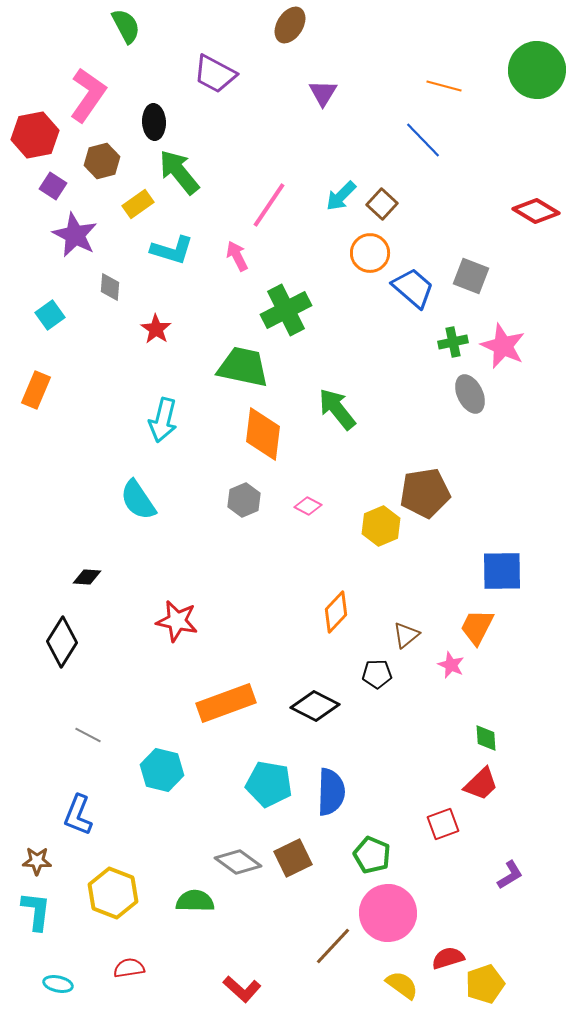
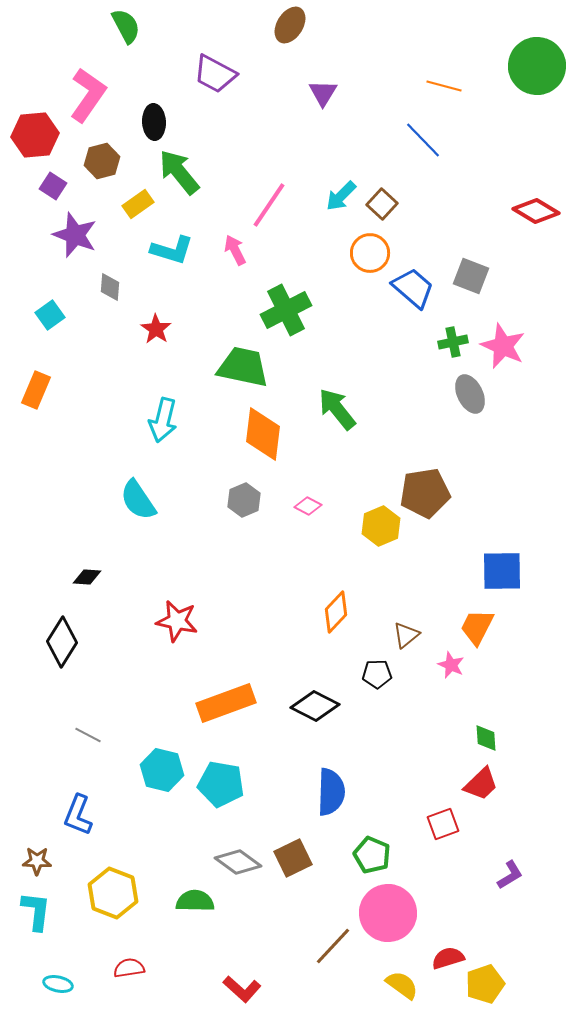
green circle at (537, 70): moved 4 px up
red hexagon at (35, 135): rotated 6 degrees clockwise
purple star at (75, 235): rotated 6 degrees counterclockwise
pink arrow at (237, 256): moved 2 px left, 6 px up
cyan pentagon at (269, 784): moved 48 px left
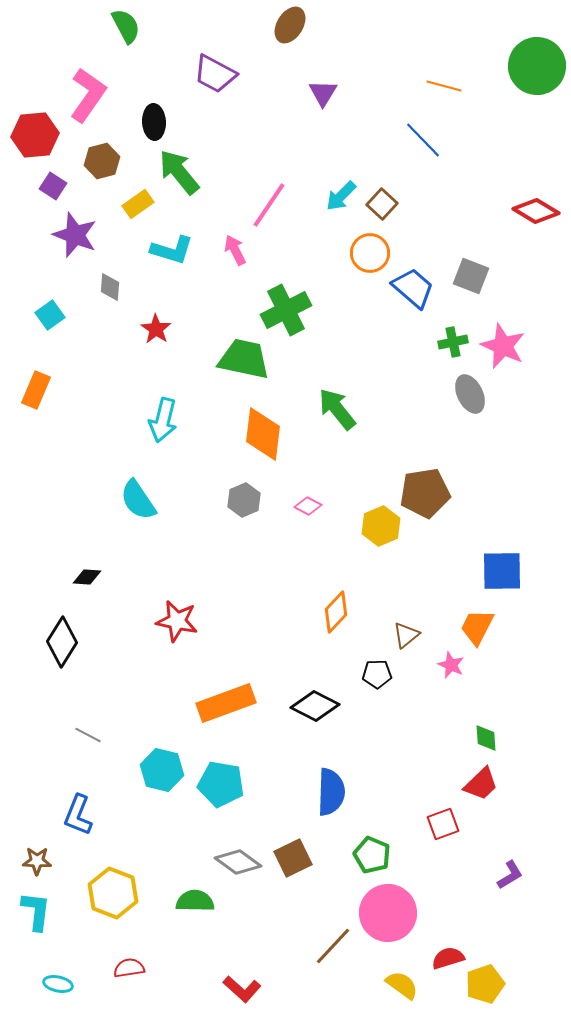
green trapezoid at (243, 367): moved 1 px right, 8 px up
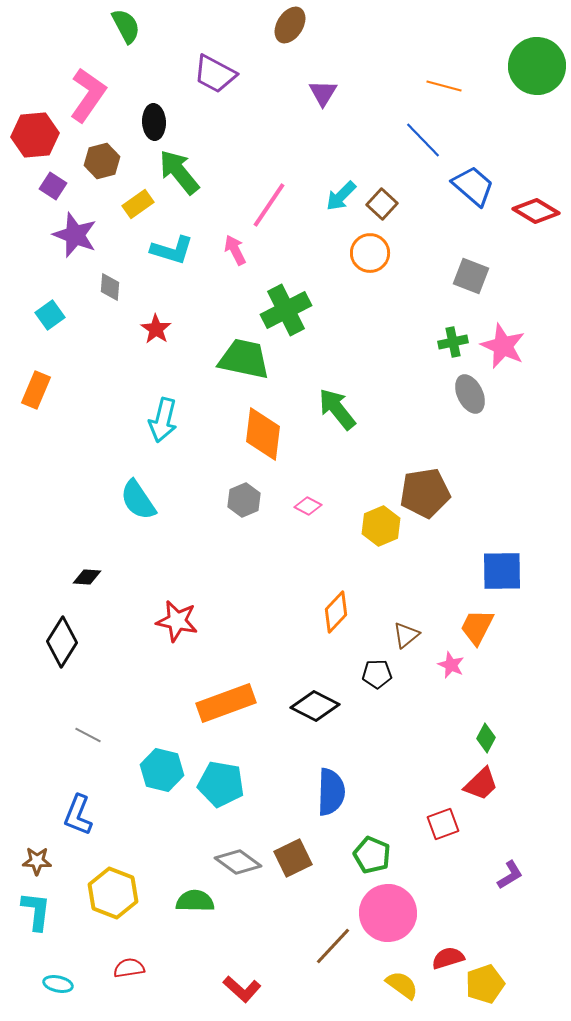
blue trapezoid at (413, 288): moved 60 px right, 102 px up
green diamond at (486, 738): rotated 32 degrees clockwise
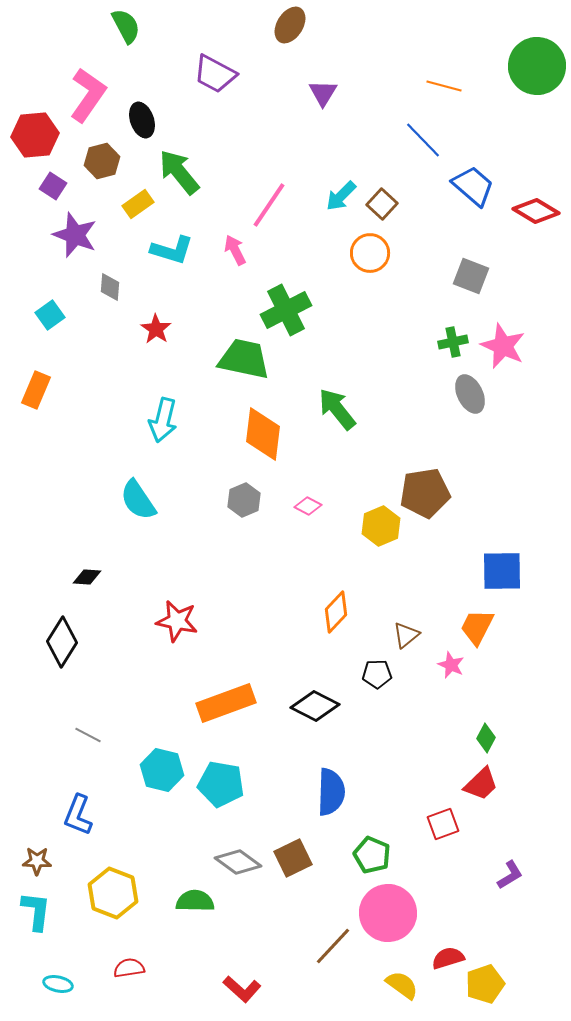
black ellipse at (154, 122): moved 12 px left, 2 px up; rotated 16 degrees counterclockwise
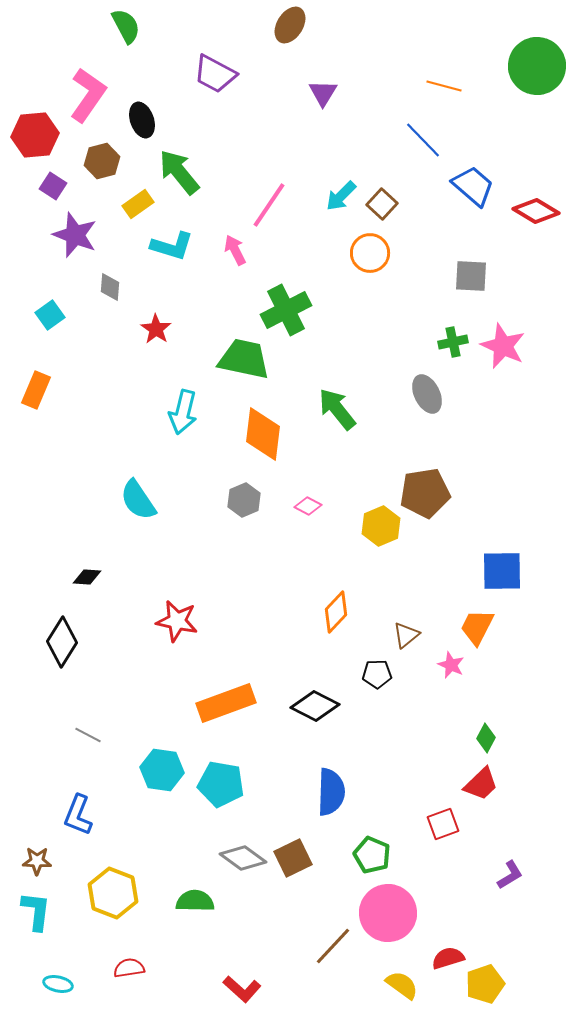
cyan L-shape at (172, 250): moved 4 px up
gray square at (471, 276): rotated 18 degrees counterclockwise
gray ellipse at (470, 394): moved 43 px left
cyan arrow at (163, 420): moved 20 px right, 8 px up
cyan hexagon at (162, 770): rotated 6 degrees counterclockwise
gray diamond at (238, 862): moved 5 px right, 4 px up
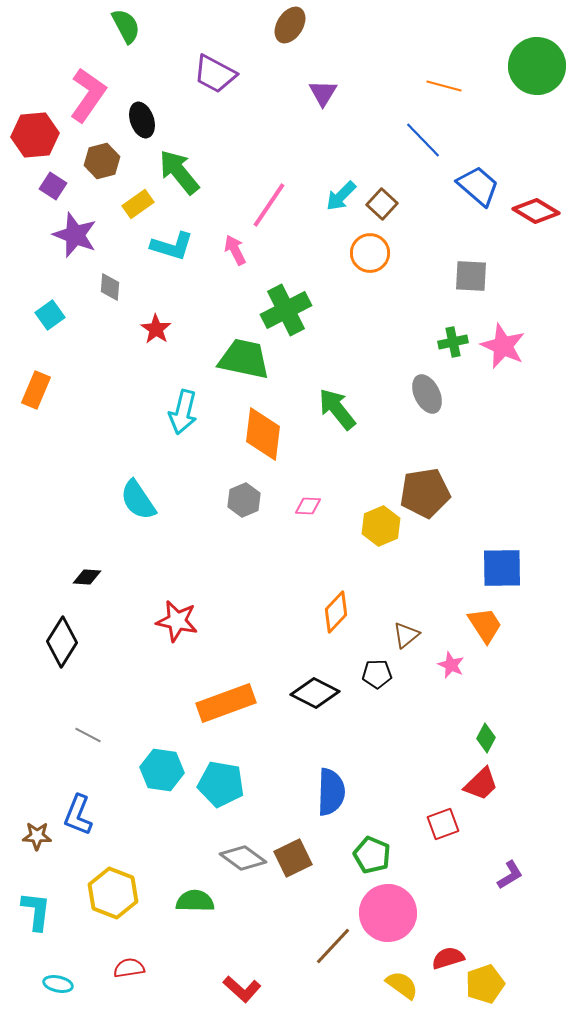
blue trapezoid at (473, 186): moved 5 px right
pink diamond at (308, 506): rotated 24 degrees counterclockwise
blue square at (502, 571): moved 3 px up
orange trapezoid at (477, 627): moved 8 px right, 2 px up; rotated 120 degrees clockwise
black diamond at (315, 706): moved 13 px up
brown star at (37, 861): moved 25 px up
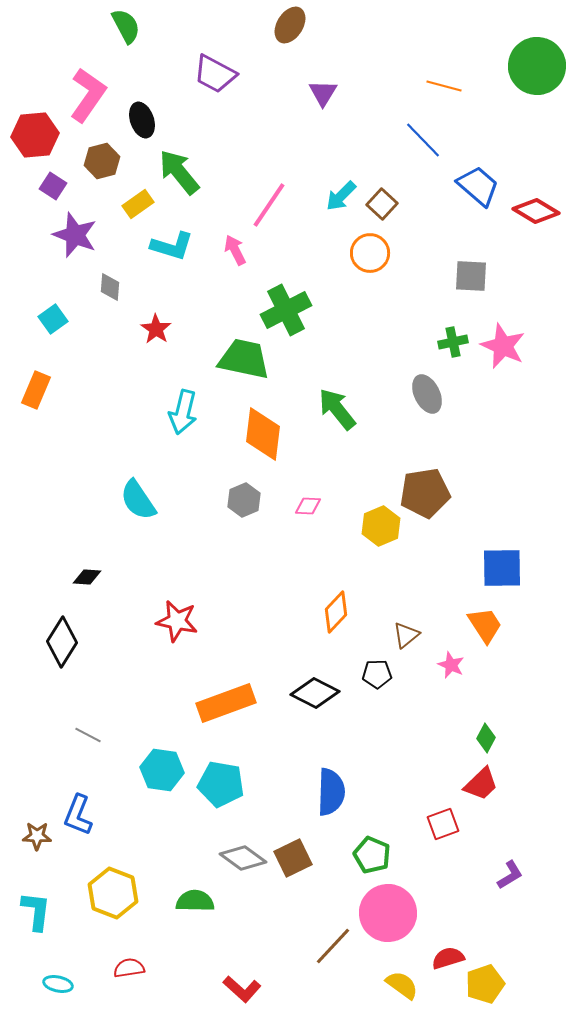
cyan square at (50, 315): moved 3 px right, 4 px down
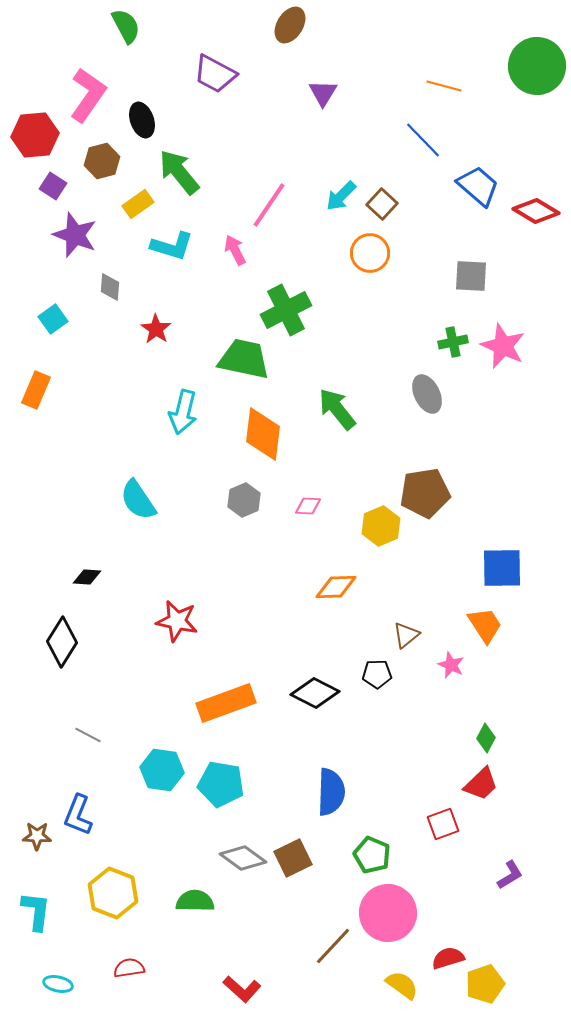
orange diamond at (336, 612): moved 25 px up; rotated 45 degrees clockwise
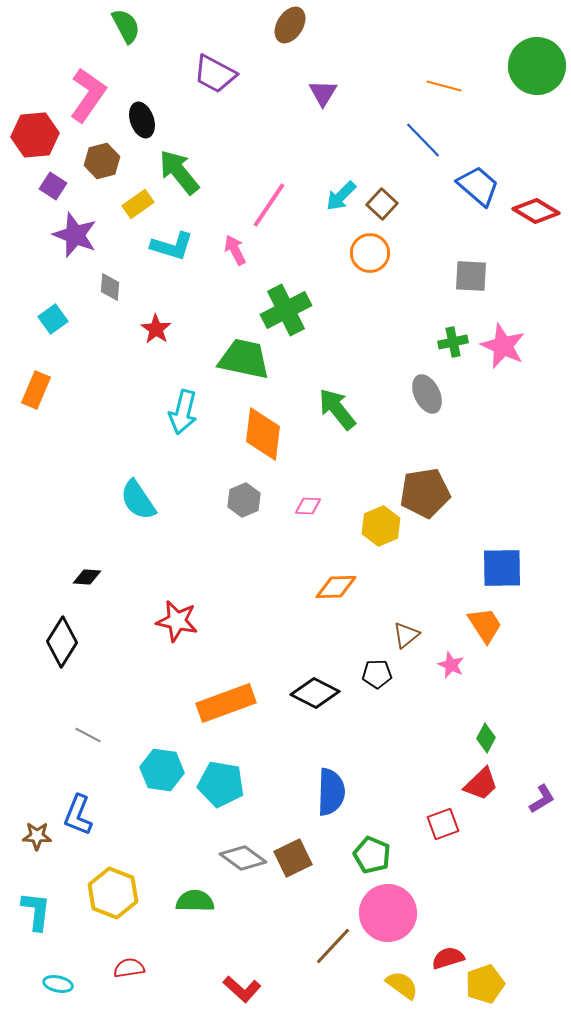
purple L-shape at (510, 875): moved 32 px right, 76 px up
